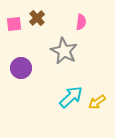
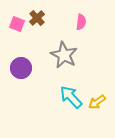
pink square: moved 3 px right; rotated 28 degrees clockwise
gray star: moved 4 px down
cyan arrow: rotated 90 degrees counterclockwise
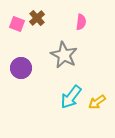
cyan arrow: rotated 100 degrees counterclockwise
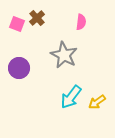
purple circle: moved 2 px left
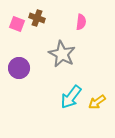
brown cross: rotated 28 degrees counterclockwise
gray star: moved 2 px left, 1 px up
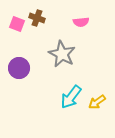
pink semicircle: rotated 77 degrees clockwise
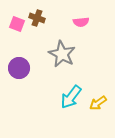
yellow arrow: moved 1 px right, 1 px down
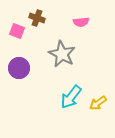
pink square: moved 7 px down
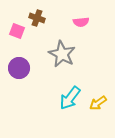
cyan arrow: moved 1 px left, 1 px down
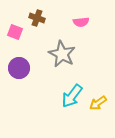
pink square: moved 2 px left, 1 px down
cyan arrow: moved 2 px right, 2 px up
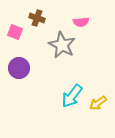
gray star: moved 9 px up
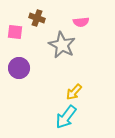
pink square: rotated 14 degrees counterclockwise
cyan arrow: moved 6 px left, 21 px down
yellow arrow: moved 24 px left, 11 px up; rotated 12 degrees counterclockwise
